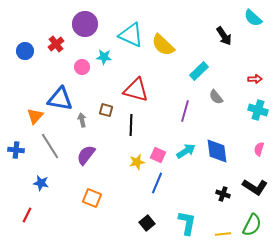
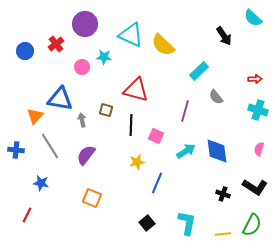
pink square: moved 2 px left, 19 px up
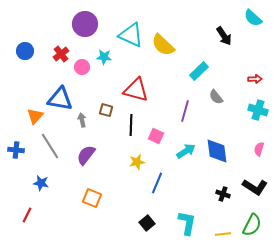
red cross: moved 5 px right, 10 px down
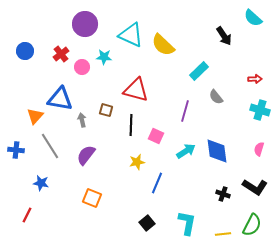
cyan cross: moved 2 px right
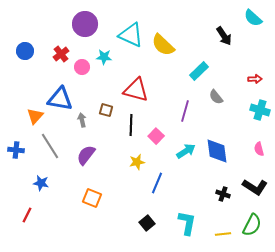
pink square: rotated 21 degrees clockwise
pink semicircle: rotated 32 degrees counterclockwise
